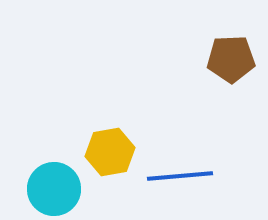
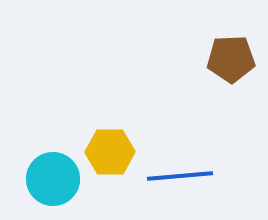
yellow hexagon: rotated 9 degrees clockwise
cyan circle: moved 1 px left, 10 px up
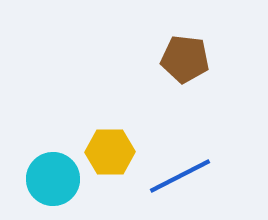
brown pentagon: moved 46 px left; rotated 9 degrees clockwise
blue line: rotated 22 degrees counterclockwise
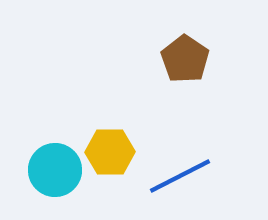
brown pentagon: rotated 27 degrees clockwise
cyan circle: moved 2 px right, 9 px up
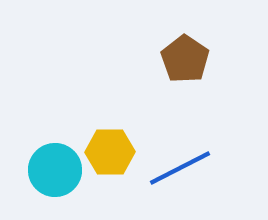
blue line: moved 8 px up
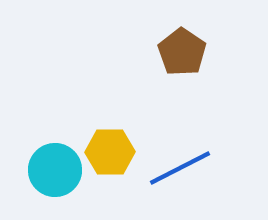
brown pentagon: moved 3 px left, 7 px up
